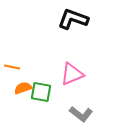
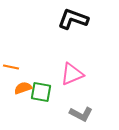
orange line: moved 1 px left
gray L-shape: rotated 10 degrees counterclockwise
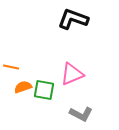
orange semicircle: moved 1 px up
green square: moved 3 px right, 2 px up
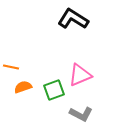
black L-shape: rotated 12 degrees clockwise
pink triangle: moved 8 px right, 1 px down
green square: moved 10 px right; rotated 30 degrees counterclockwise
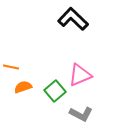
black L-shape: rotated 12 degrees clockwise
green square: moved 1 px right, 1 px down; rotated 20 degrees counterclockwise
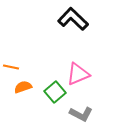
pink triangle: moved 2 px left, 1 px up
green square: moved 1 px down
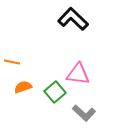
orange line: moved 1 px right, 5 px up
pink triangle: rotated 30 degrees clockwise
gray L-shape: moved 3 px right, 1 px up; rotated 15 degrees clockwise
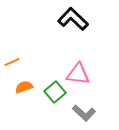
orange line: rotated 35 degrees counterclockwise
orange semicircle: moved 1 px right
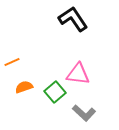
black L-shape: rotated 12 degrees clockwise
